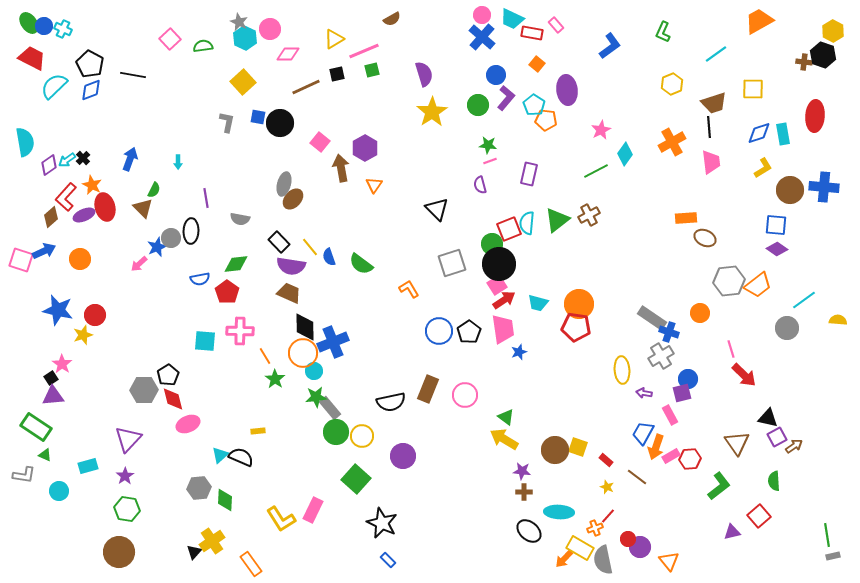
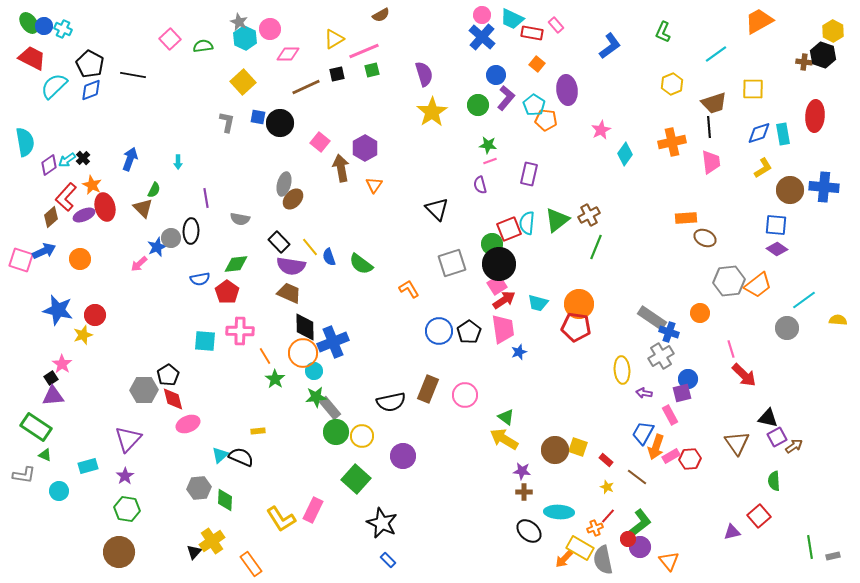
brown semicircle at (392, 19): moved 11 px left, 4 px up
orange cross at (672, 142): rotated 16 degrees clockwise
green line at (596, 171): moved 76 px down; rotated 40 degrees counterclockwise
green L-shape at (719, 486): moved 79 px left, 37 px down
green line at (827, 535): moved 17 px left, 12 px down
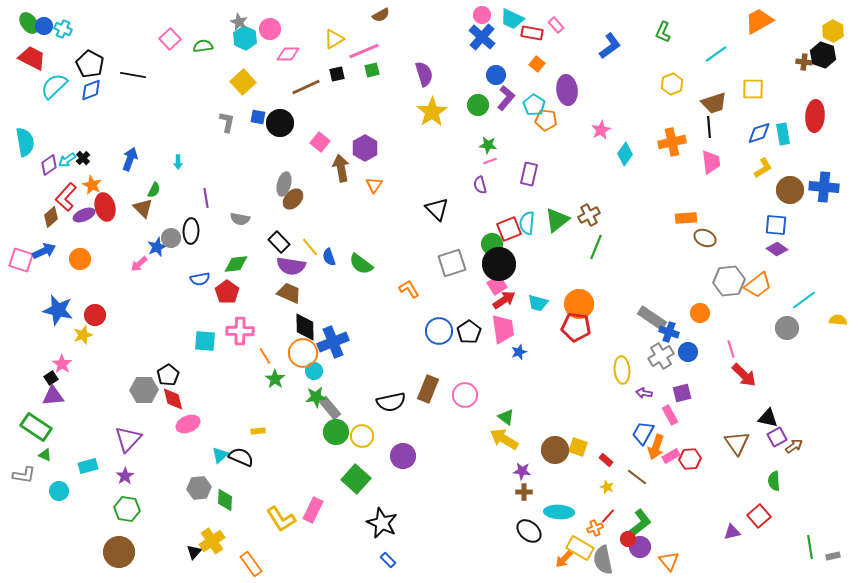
blue circle at (688, 379): moved 27 px up
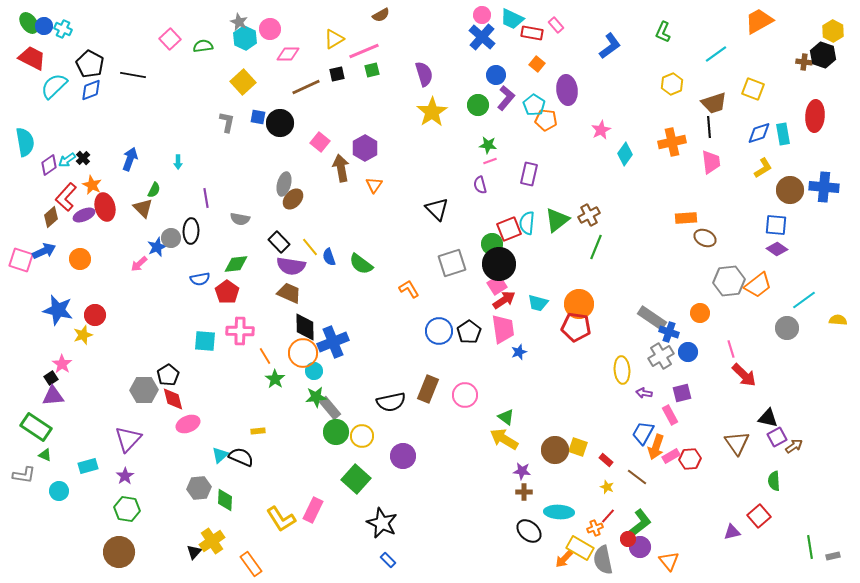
yellow square at (753, 89): rotated 20 degrees clockwise
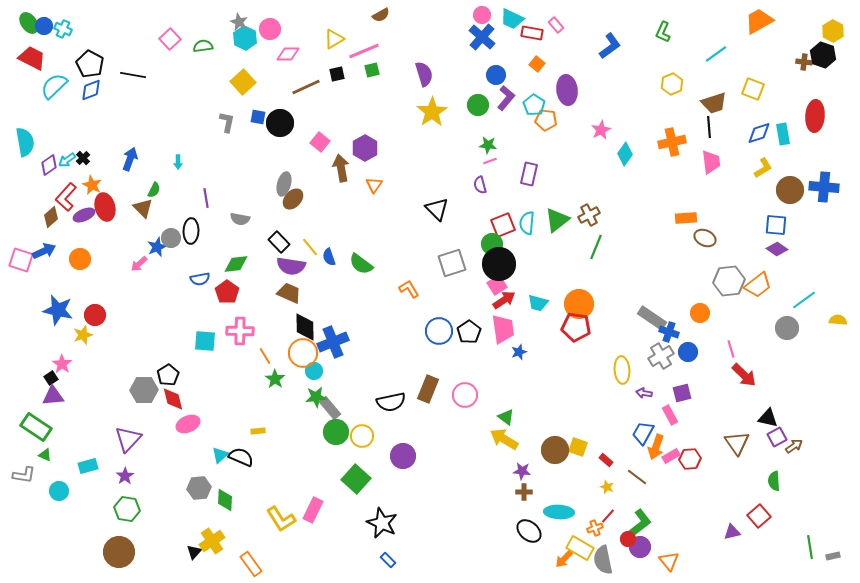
red square at (509, 229): moved 6 px left, 4 px up
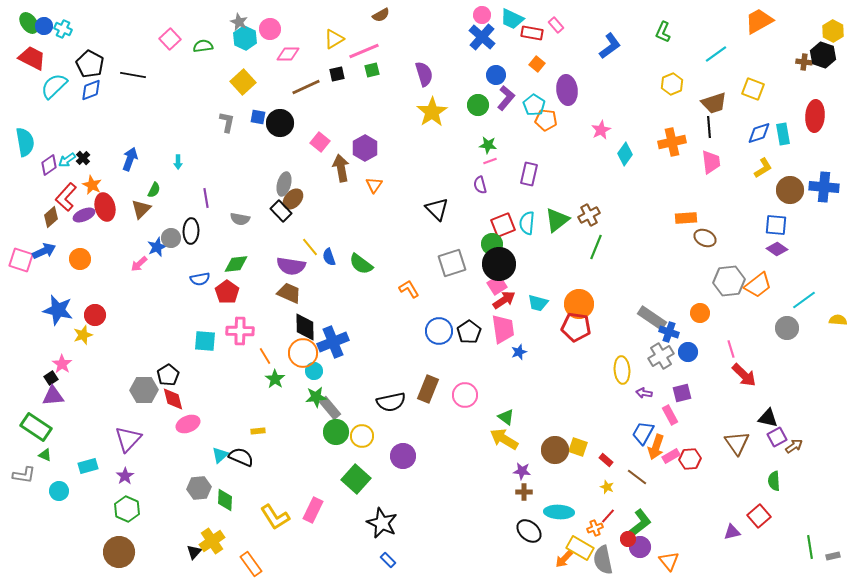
brown triangle at (143, 208): moved 2 px left, 1 px down; rotated 30 degrees clockwise
black rectangle at (279, 242): moved 2 px right, 31 px up
green hexagon at (127, 509): rotated 15 degrees clockwise
yellow L-shape at (281, 519): moved 6 px left, 2 px up
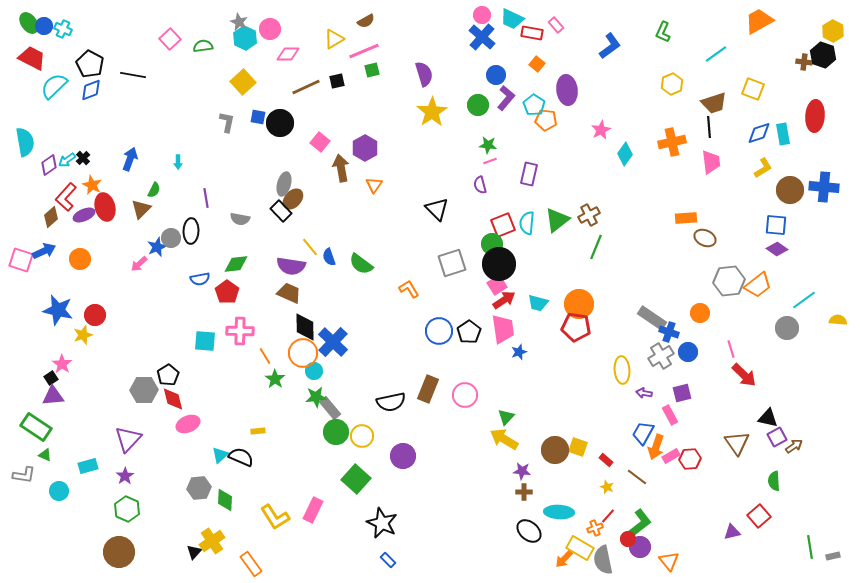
brown semicircle at (381, 15): moved 15 px left, 6 px down
black square at (337, 74): moved 7 px down
blue cross at (333, 342): rotated 24 degrees counterclockwise
green triangle at (506, 417): rotated 36 degrees clockwise
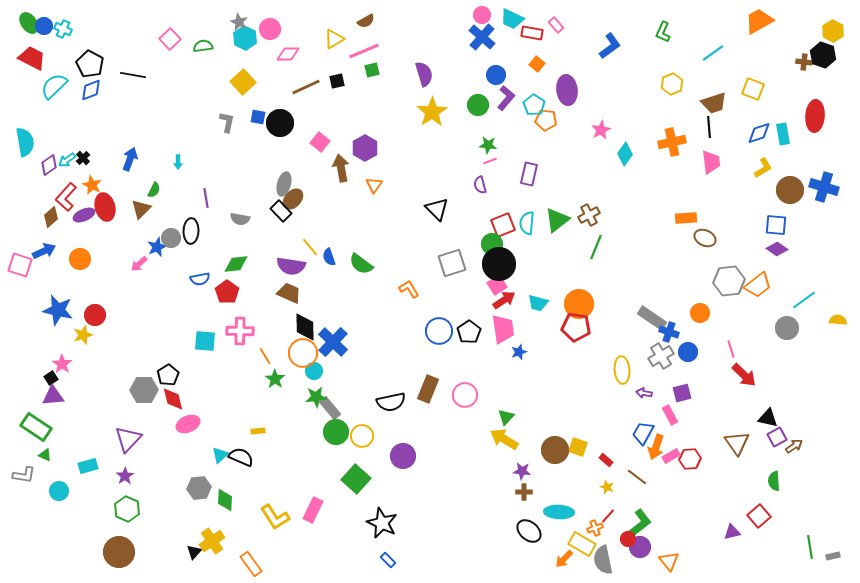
cyan line at (716, 54): moved 3 px left, 1 px up
blue cross at (824, 187): rotated 12 degrees clockwise
pink square at (21, 260): moved 1 px left, 5 px down
yellow rectangle at (580, 548): moved 2 px right, 4 px up
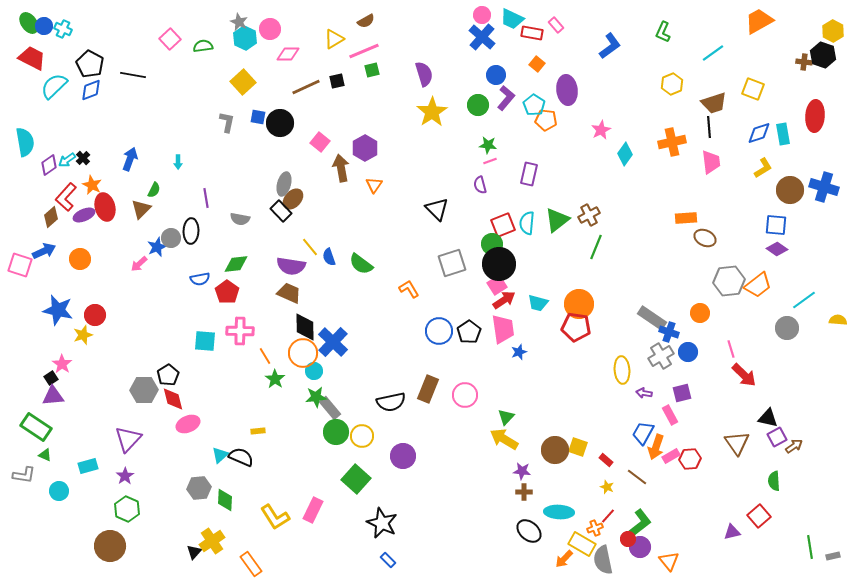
brown circle at (119, 552): moved 9 px left, 6 px up
